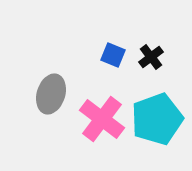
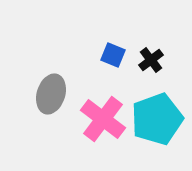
black cross: moved 3 px down
pink cross: moved 1 px right
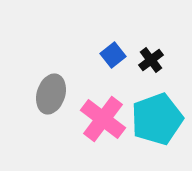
blue square: rotated 30 degrees clockwise
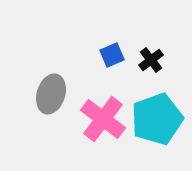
blue square: moved 1 px left; rotated 15 degrees clockwise
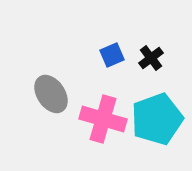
black cross: moved 2 px up
gray ellipse: rotated 51 degrees counterclockwise
pink cross: rotated 21 degrees counterclockwise
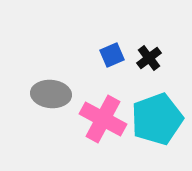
black cross: moved 2 px left
gray ellipse: rotated 51 degrees counterclockwise
pink cross: rotated 12 degrees clockwise
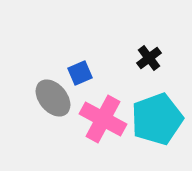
blue square: moved 32 px left, 18 px down
gray ellipse: moved 2 px right, 4 px down; rotated 45 degrees clockwise
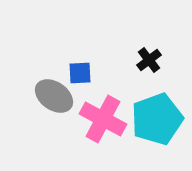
black cross: moved 2 px down
blue square: rotated 20 degrees clockwise
gray ellipse: moved 1 px right, 2 px up; rotated 15 degrees counterclockwise
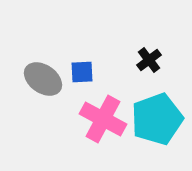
blue square: moved 2 px right, 1 px up
gray ellipse: moved 11 px left, 17 px up
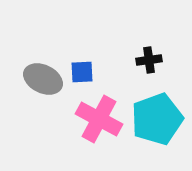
black cross: rotated 30 degrees clockwise
gray ellipse: rotated 9 degrees counterclockwise
pink cross: moved 4 px left
